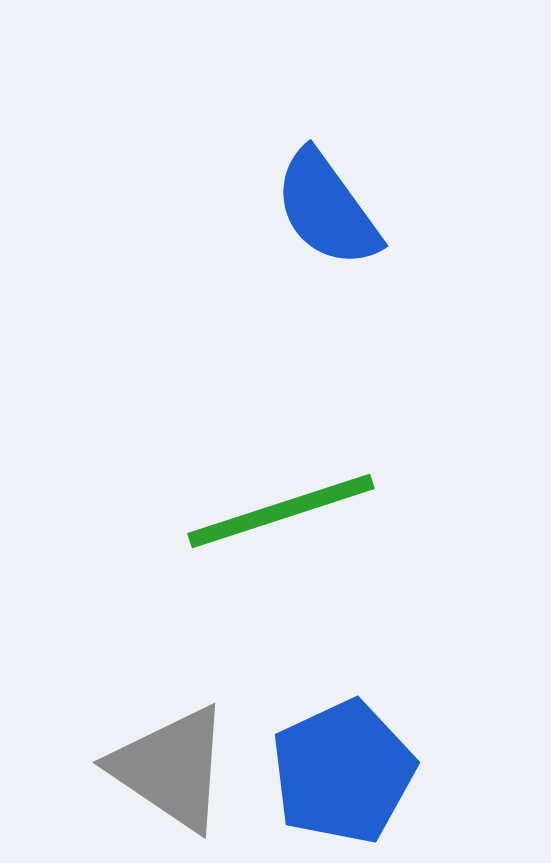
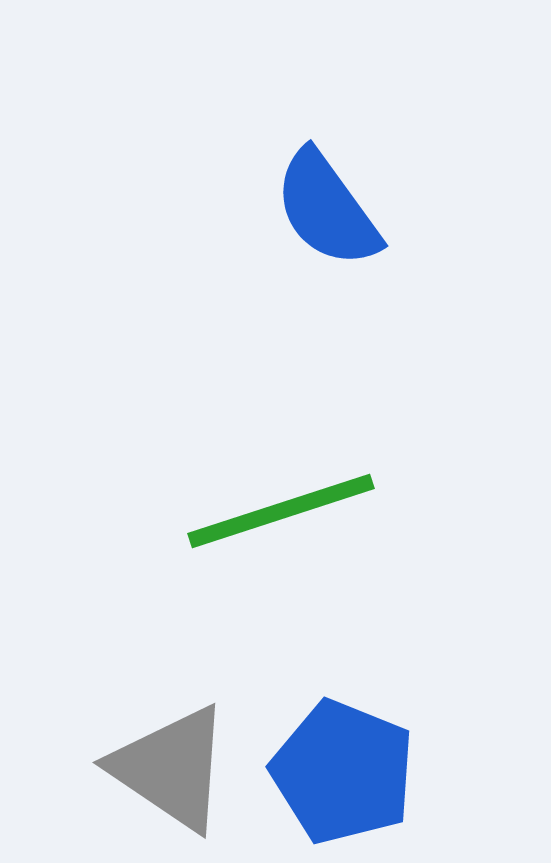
blue pentagon: rotated 25 degrees counterclockwise
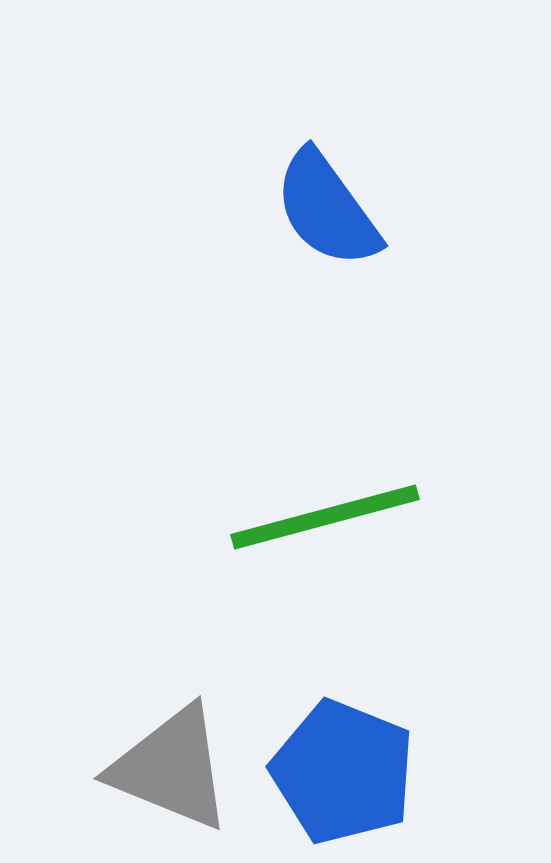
green line: moved 44 px right, 6 px down; rotated 3 degrees clockwise
gray triangle: rotated 12 degrees counterclockwise
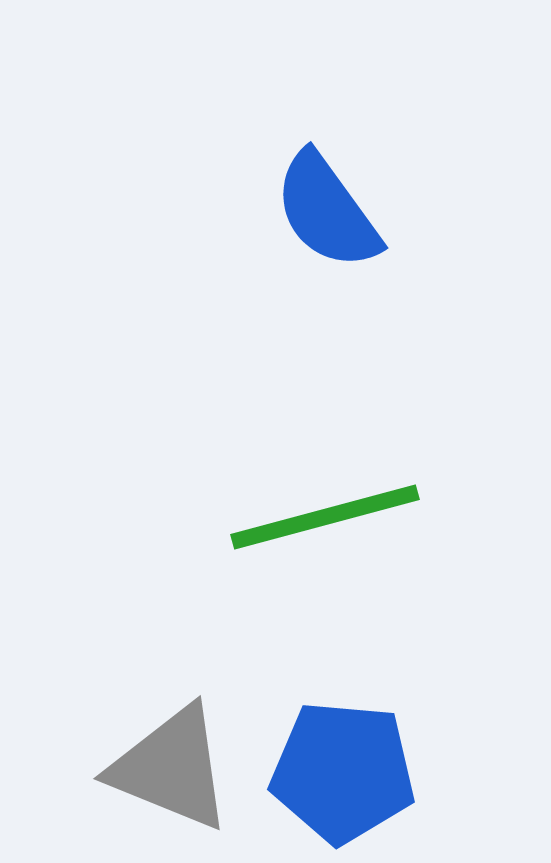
blue semicircle: moved 2 px down
blue pentagon: rotated 17 degrees counterclockwise
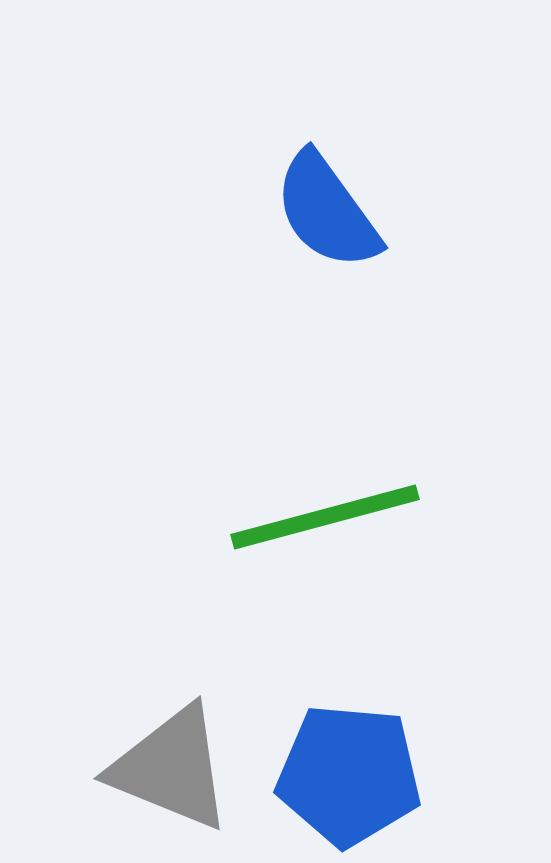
blue pentagon: moved 6 px right, 3 px down
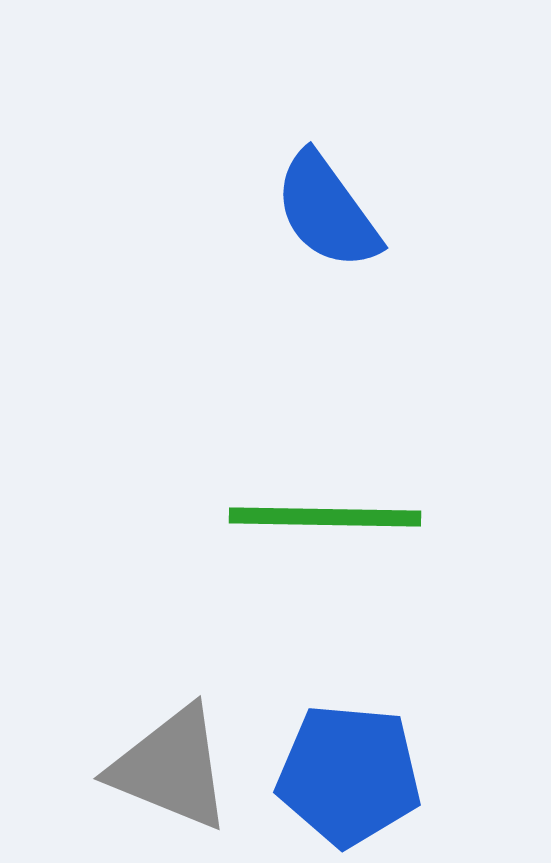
green line: rotated 16 degrees clockwise
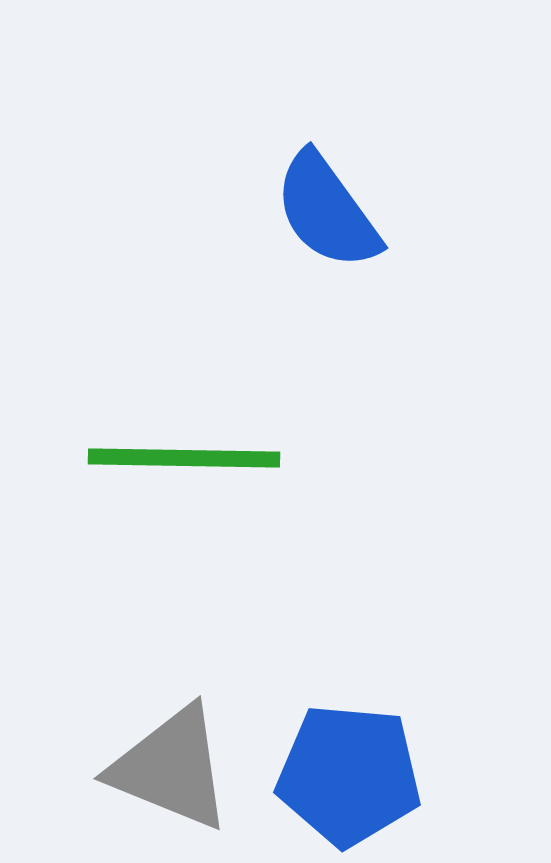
green line: moved 141 px left, 59 px up
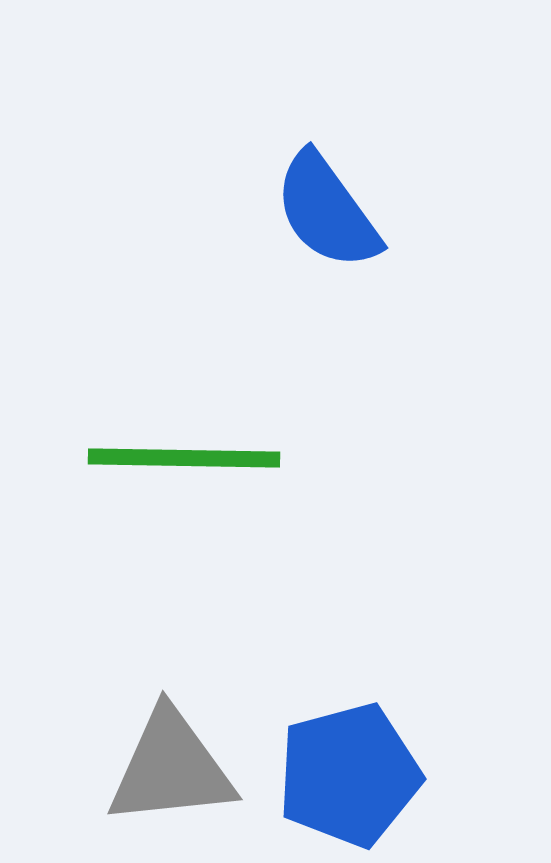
gray triangle: rotated 28 degrees counterclockwise
blue pentagon: rotated 20 degrees counterclockwise
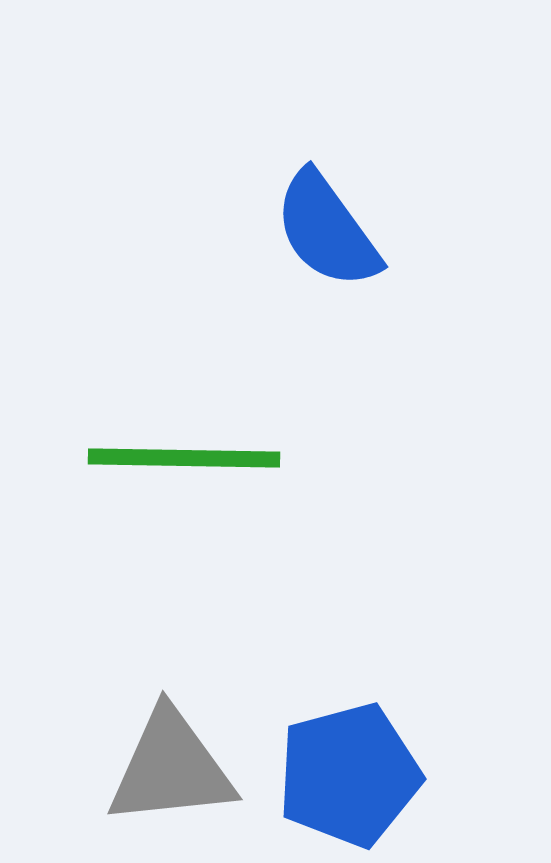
blue semicircle: moved 19 px down
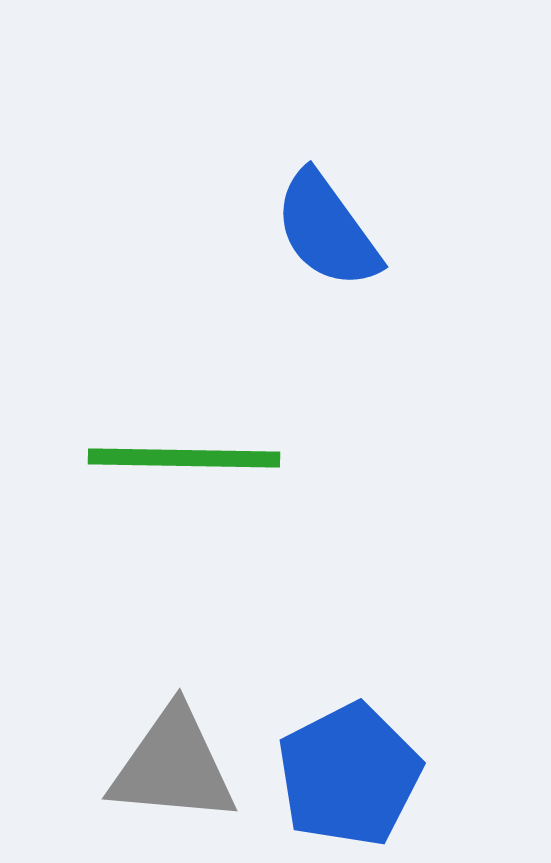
gray triangle: moved 2 px right, 2 px up; rotated 11 degrees clockwise
blue pentagon: rotated 12 degrees counterclockwise
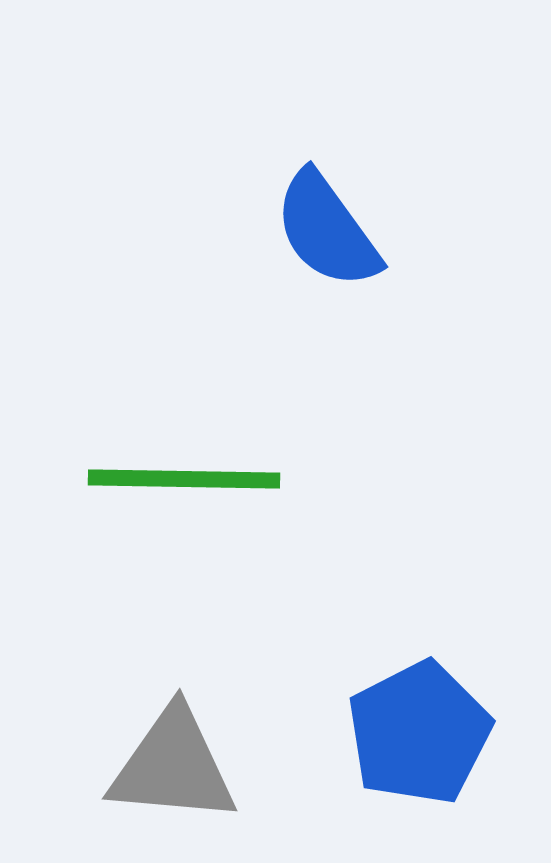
green line: moved 21 px down
blue pentagon: moved 70 px right, 42 px up
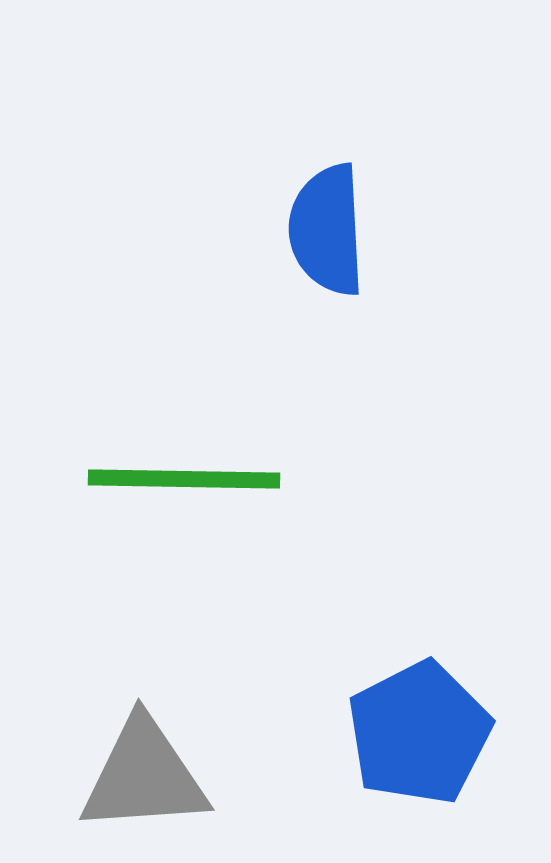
blue semicircle: rotated 33 degrees clockwise
gray triangle: moved 29 px left, 10 px down; rotated 9 degrees counterclockwise
